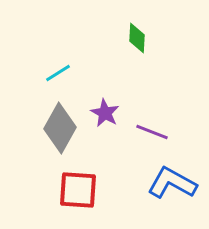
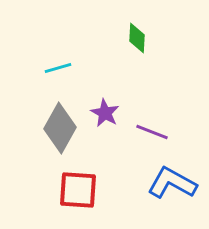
cyan line: moved 5 px up; rotated 16 degrees clockwise
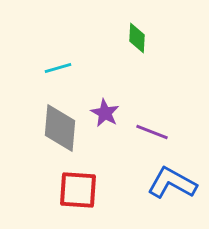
gray diamond: rotated 24 degrees counterclockwise
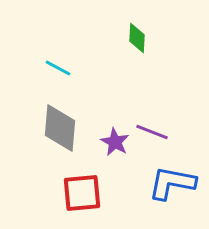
cyan line: rotated 44 degrees clockwise
purple star: moved 10 px right, 29 px down
blue L-shape: rotated 18 degrees counterclockwise
red square: moved 4 px right, 3 px down; rotated 9 degrees counterclockwise
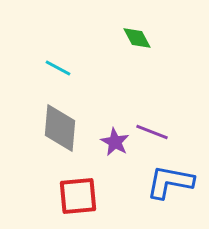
green diamond: rotated 32 degrees counterclockwise
blue L-shape: moved 2 px left, 1 px up
red square: moved 4 px left, 3 px down
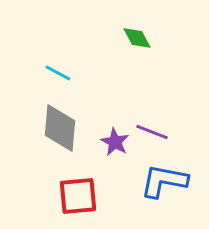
cyan line: moved 5 px down
blue L-shape: moved 6 px left, 1 px up
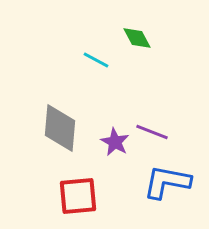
cyan line: moved 38 px right, 13 px up
blue L-shape: moved 3 px right, 1 px down
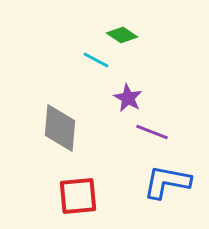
green diamond: moved 15 px left, 3 px up; rotated 28 degrees counterclockwise
purple star: moved 13 px right, 44 px up
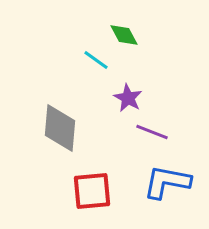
green diamond: moved 2 px right; rotated 28 degrees clockwise
cyan line: rotated 8 degrees clockwise
red square: moved 14 px right, 5 px up
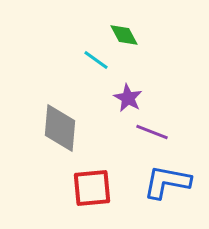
red square: moved 3 px up
